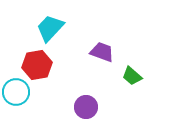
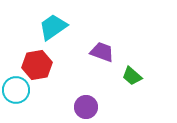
cyan trapezoid: moved 3 px right, 1 px up; rotated 12 degrees clockwise
cyan circle: moved 2 px up
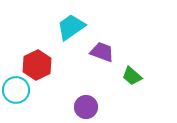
cyan trapezoid: moved 18 px right
red hexagon: rotated 16 degrees counterclockwise
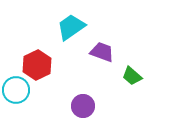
purple circle: moved 3 px left, 1 px up
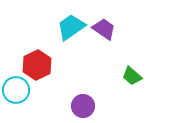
purple trapezoid: moved 2 px right, 23 px up; rotated 15 degrees clockwise
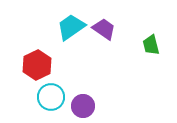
green trapezoid: moved 19 px right, 31 px up; rotated 35 degrees clockwise
cyan circle: moved 35 px right, 7 px down
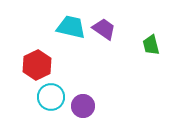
cyan trapezoid: rotated 48 degrees clockwise
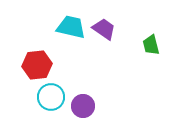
red hexagon: rotated 20 degrees clockwise
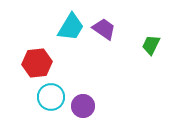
cyan trapezoid: rotated 108 degrees clockwise
green trapezoid: rotated 40 degrees clockwise
red hexagon: moved 2 px up
